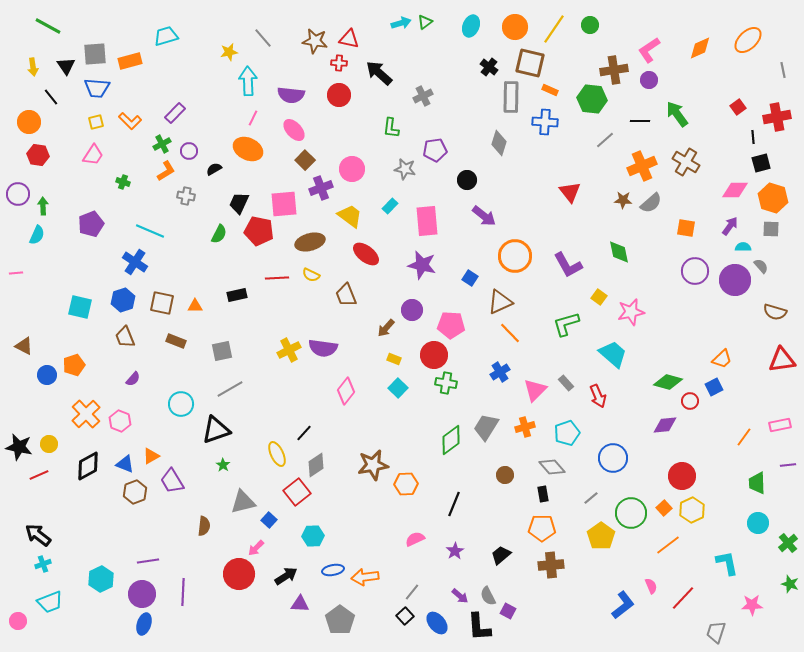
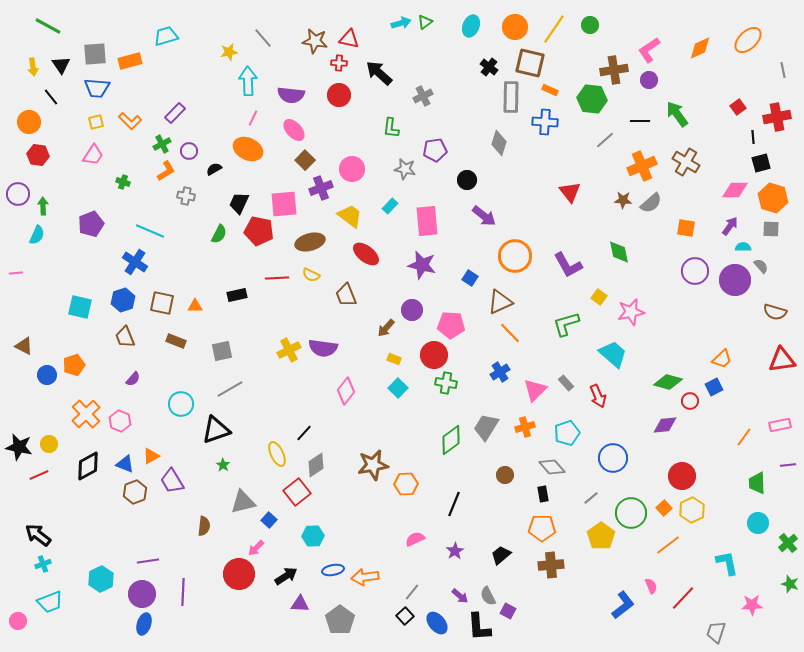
black triangle at (66, 66): moved 5 px left, 1 px up
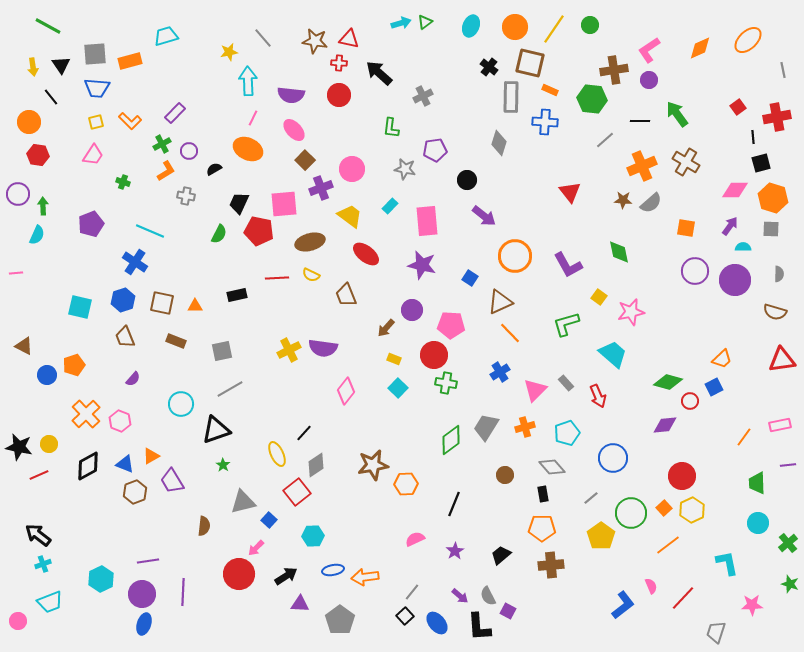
gray semicircle at (761, 266): moved 18 px right, 8 px down; rotated 42 degrees clockwise
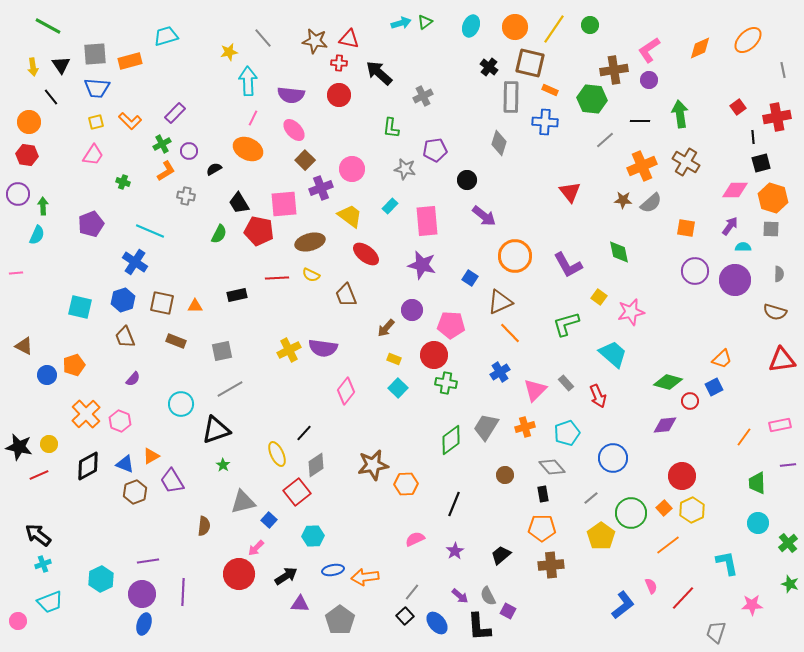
green arrow at (677, 114): moved 3 px right; rotated 28 degrees clockwise
red hexagon at (38, 155): moved 11 px left
black trapezoid at (239, 203): rotated 55 degrees counterclockwise
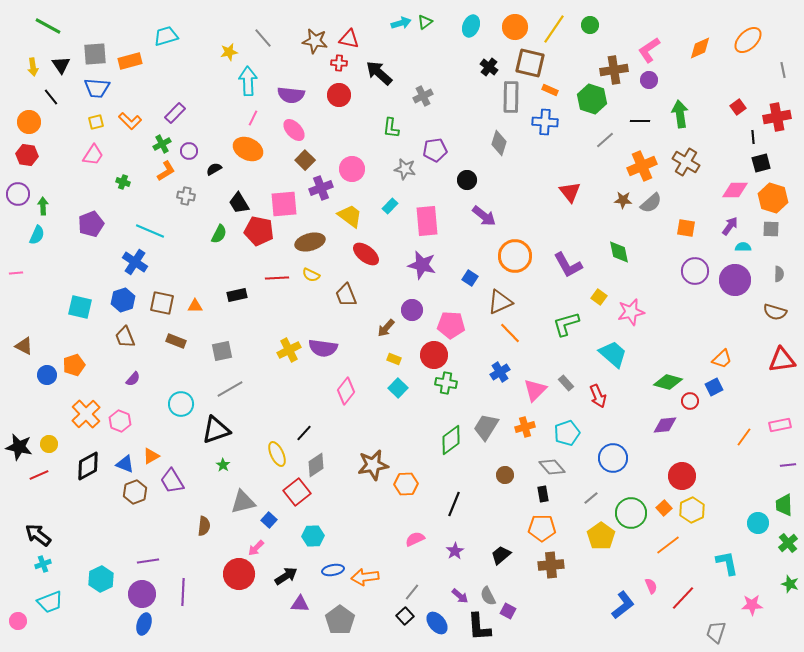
green hexagon at (592, 99): rotated 12 degrees clockwise
green trapezoid at (757, 483): moved 27 px right, 22 px down
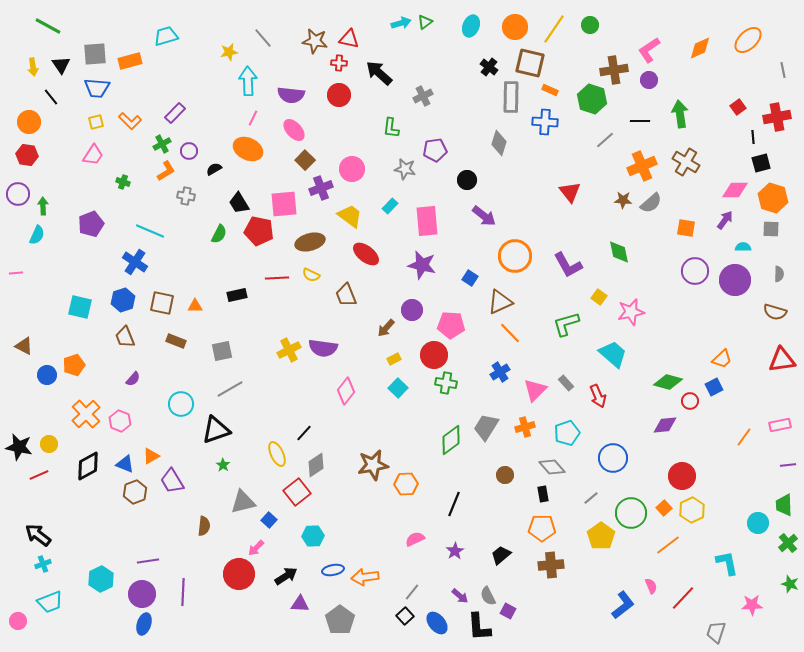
purple arrow at (730, 226): moved 5 px left, 6 px up
yellow rectangle at (394, 359): rotated 48 degrees counterclockwise
